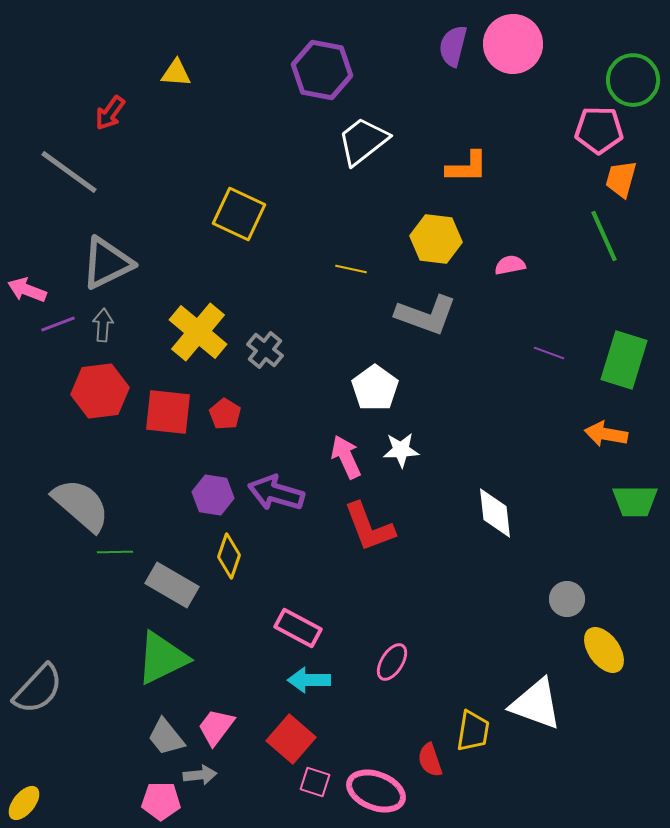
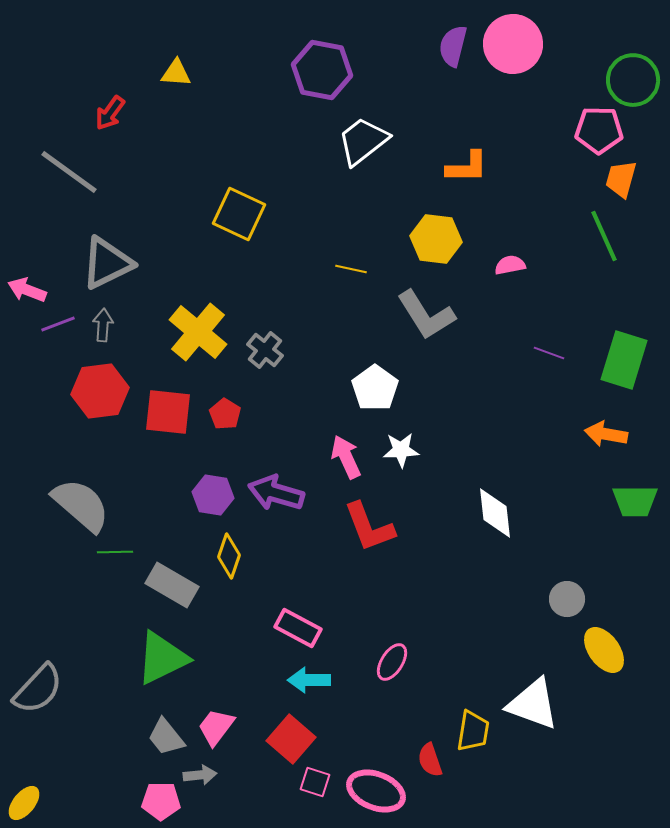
gray L-shape at (426, 315): rotated 38 degrees clockwise
white triangle at (536, 704): moved 3 px left
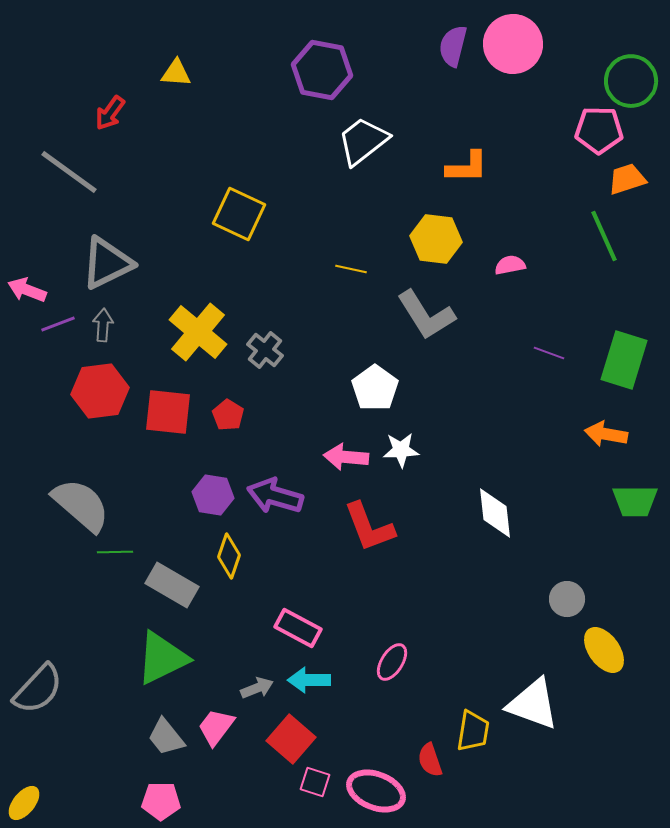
green circle at (633, 80): moved 2 px left, 1 px down
orange trapezoid at (621, 179): moved 6 px right; rotated 57 degrees clockwise
red pentagon at (225, 414): moved 3 px right, 1 px down
pink arrow at (346, 457): rotated 60 degrees counterclockwise
purple arrow at (276, 493): moved 1 px left, 3 px down
gray arrow at (200, 775): moved 57 px right, 87 px up; rotated 16 degrees counterclockwise
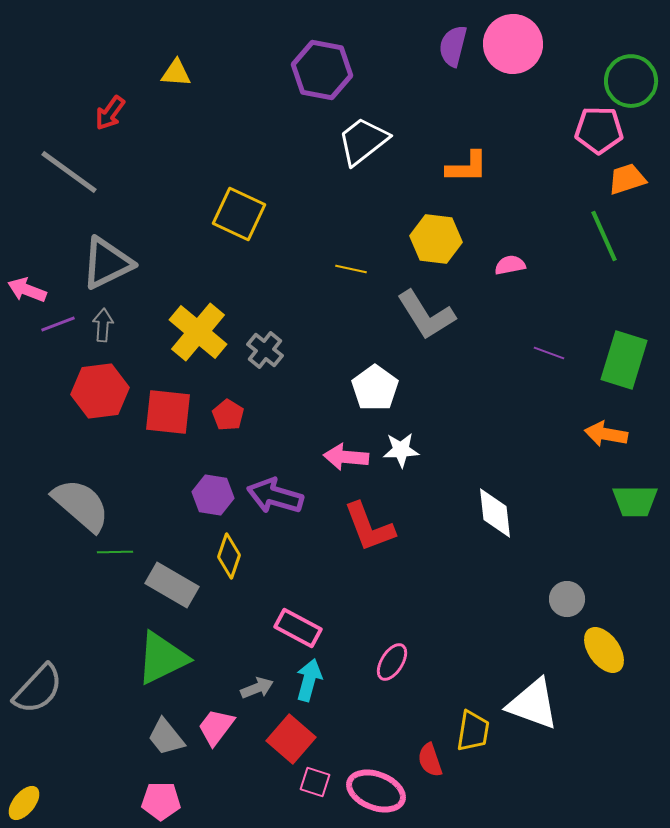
cyan arrow at (309, 680): rotated 105 degrees clockwise
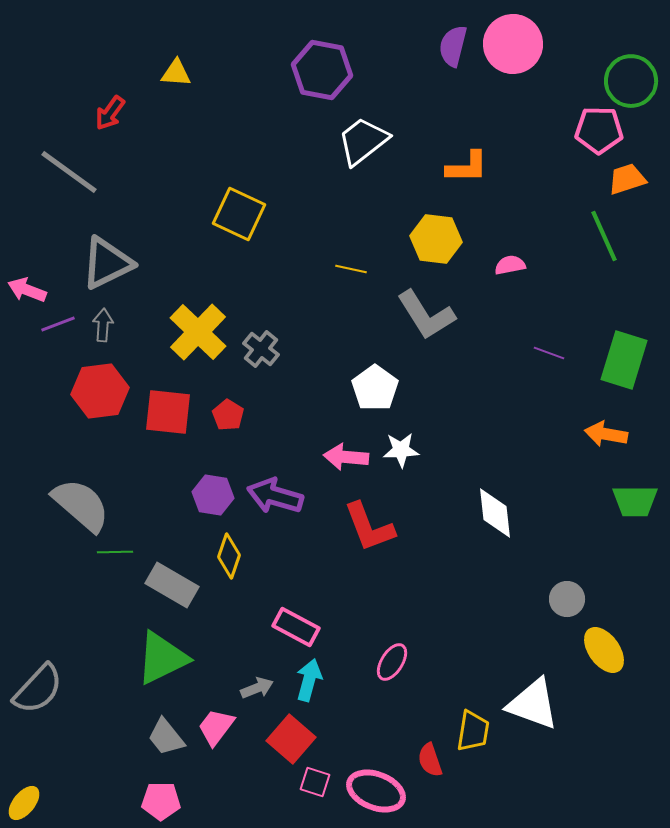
yellow cross at (198, 332): rotated 4 degrees clockwise
gray cross at (265, 350): moved 4 px left, 1 px up
pink rectangle at (298, 628): moved 2 px left, 1 px up
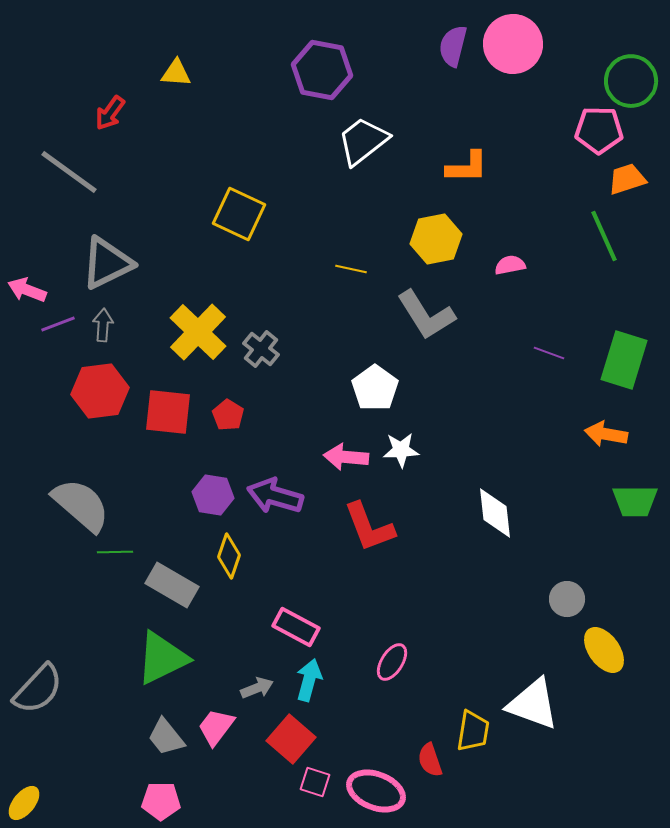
yellow hexagon at (436, 239): rotated 18 degrees counterclockwise
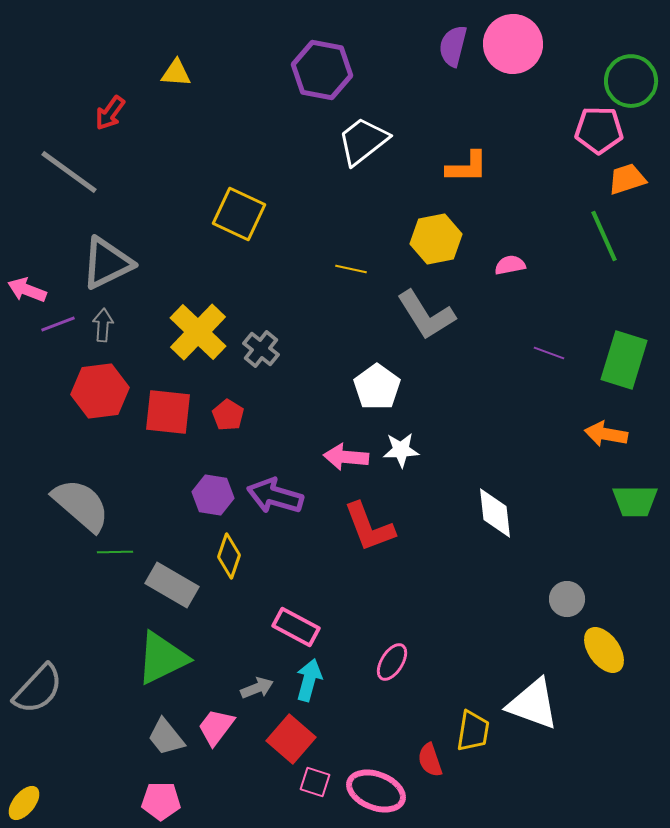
white pentagon at (375, 388): moved 2 px right, 1 px up
